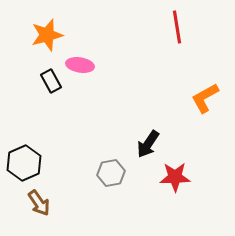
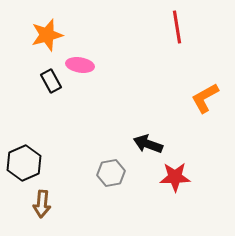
black arrow: rotated 76 degrees clockwise
brown arrow: moved 3 px right, 1 px down; rotated 40 degrees clockwise
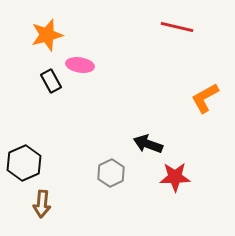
red line: rotated 68 degrees counterclockwise
gray hexagon: rotated 16 degrees counterclockwise
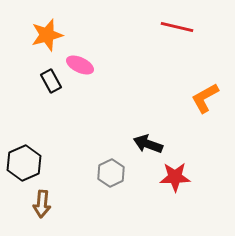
pink ellipse: rotated 16 degrees clockwise
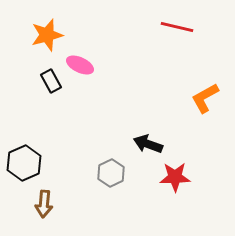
brown arrow: moved 2 px right
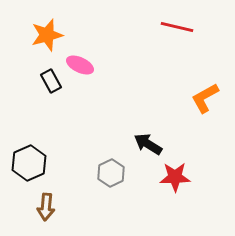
black arrow: rotated 12 degrees clockwise
black hexagon: moved 5 px right
brown arrow: moved 2 px right, 3 px down
